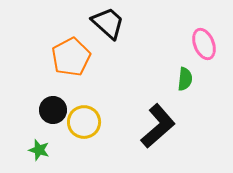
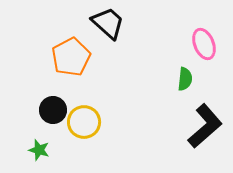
black L-shape: moved 47 px right
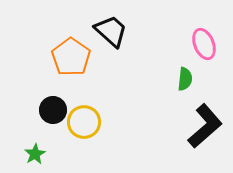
black trapezoid: moved 3 px right, 8 px down
orange pentagon: rotated 9 degrees counterclockwise
green star: moved 4 px left, 4 px down; rotated 25 degrees clockwise
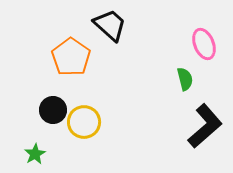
black trapezoid: moved 1 px left, 6 px up
green semicircle: rotated 20 degrees counterclockwise
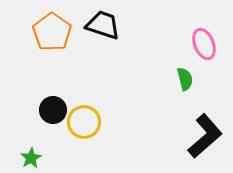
black trapezoid: moved 7 px left; rotated 24 degrees counterclockwise
orange pentagon: moved 19 px left, 25 px up
black L-shape: moved 10 px down
green star: moved 4 px left, 4 px down
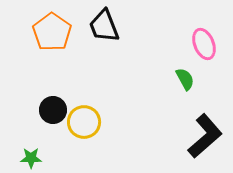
black trapezoid: moved 1 px right, 1 px down; rotated 129 degrees counterclockwise
green semicircle: rotated 15 degrees counterclockwise
green star: rotated 30 degrees clockwise
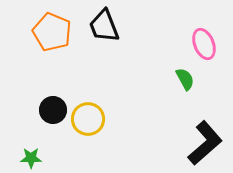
orange pentagon: rotated 12 degrees counterclockwise
yellow circle: moved 4 px right, 3 px up
black L-shape: moved 7 px down
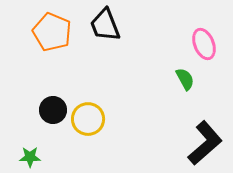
black trapezoid: moved 1 px right, 1 px up
green star: moved 1 px left, 1 px up
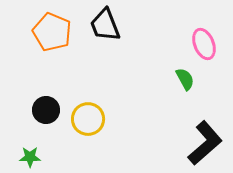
black circle: moved 7 px left
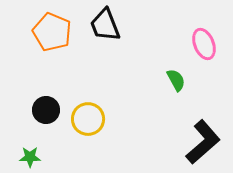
green semicircle: moved 9 px left, 1 px down
black L-shape: moved 2 px left, 1 px up
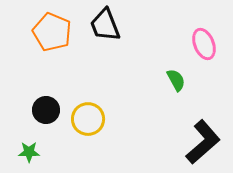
green star: moved 1 px left, 5 px up
